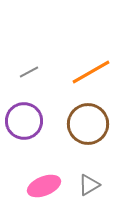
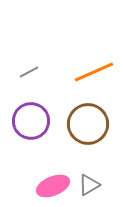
orange line: moved 3 px right; rotated 6 degrees clockwise
purple circle: moved 7 px right
pink ellipse: moved 9 px right
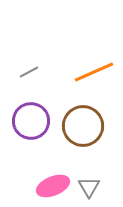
brown circle: moved 5 px left, 2 px down
gray triangle: moved 2 px down; rotated 30 degrees counterclockwise
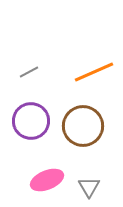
pink ellipse: moved 6 px left, 6 px up
